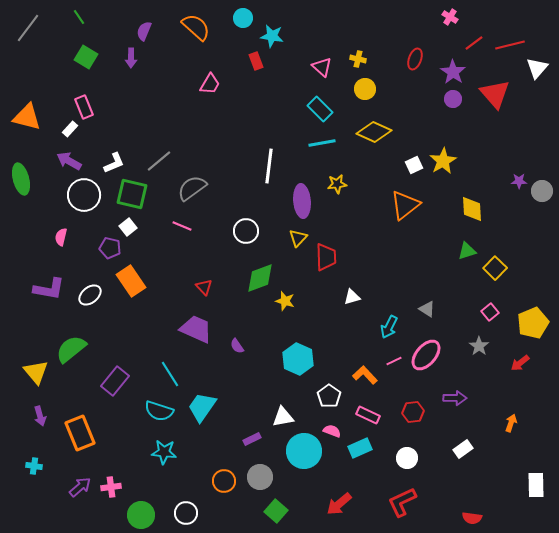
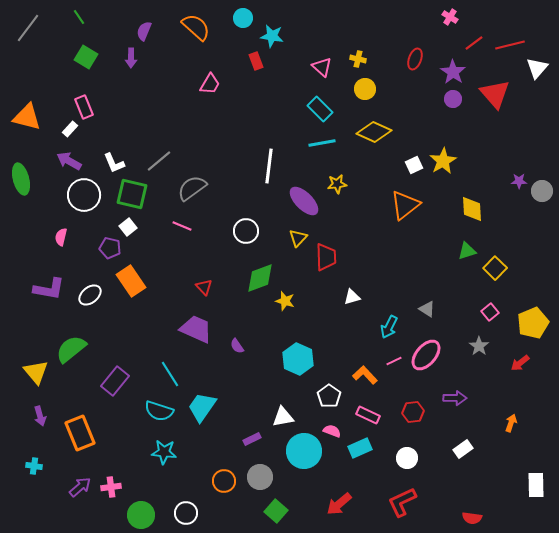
white L-shape at (114, 163): rotated 90 degrees clockwise
purple ellipse at (302, 201): moved 2 px right; rotated 40 degrees counterclockwise
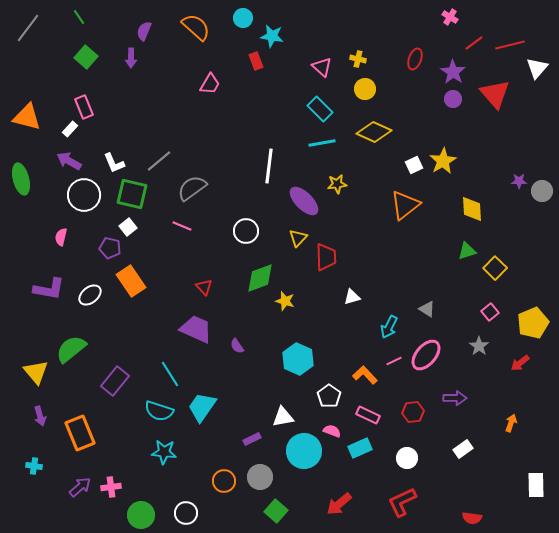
green square at (86, 57): rotated 10 degrees clockwise
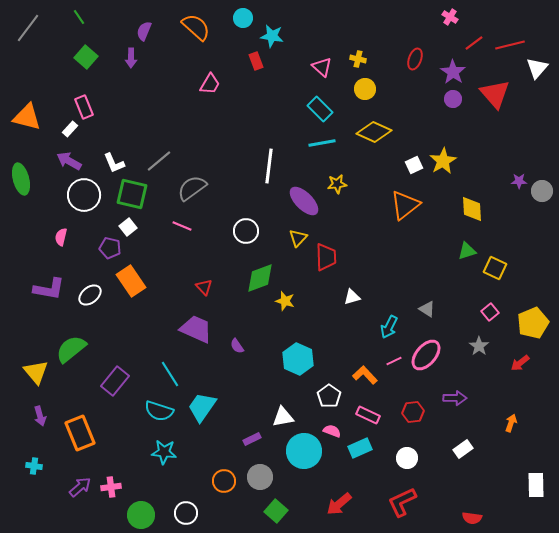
yellow square at (495, 268): rotated 20 degrees counterclockwise
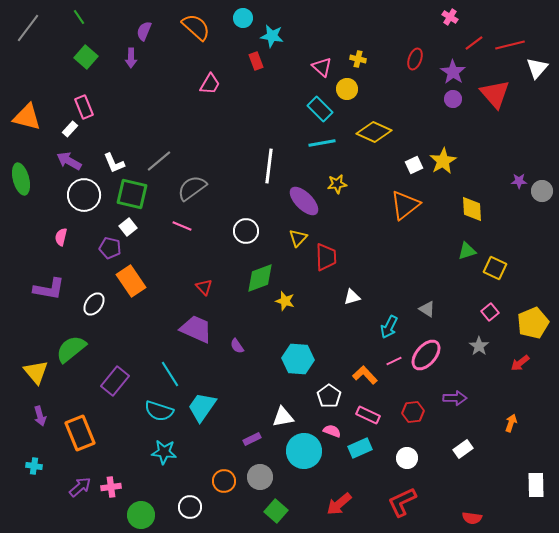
yellow circle at (365, 89): moved 18 px left
white ellipse at (90, 295): moved 4 px right, 9 px down; rotated 15 degrees counterclockwise
cyan hexagon at (298, 359): rotated 20 degrees counterclockwise
white circle at (186, 513): moved 4 px right, 6 px up
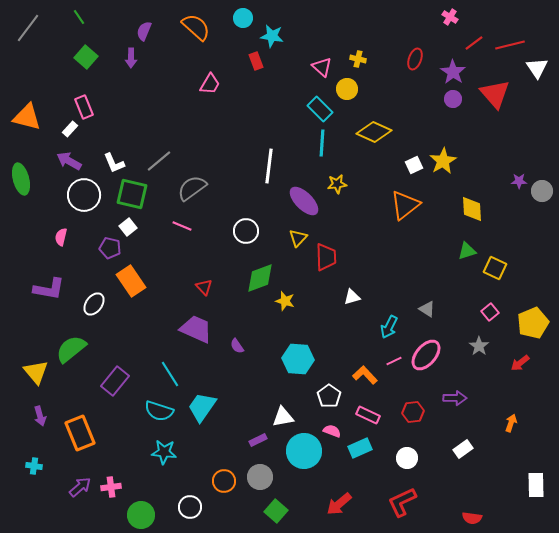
white triangle at (537, 68): rotated 15 degrees counterclockwise
cyan line at (322, 143): rotated 76 degrees counterclockwise
purple rectangle at (252, 439): moved 6 px right, 1 px down
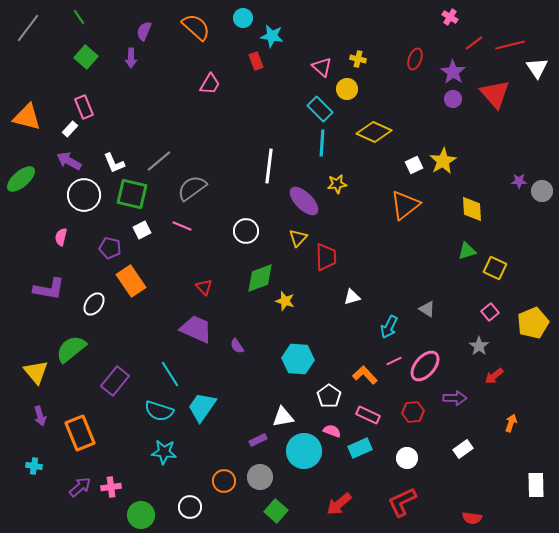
green ellipse at (21, 179): rotated 64 degrees clockwise
white square at (128, 227): moved 14 px right, 3 px down; rotated 12 degrees clockwise
pink ellipse at (426, 355): moved 1 px left, 11 px down
red arrow at (520, 363): moved 26 px left, 13 px down
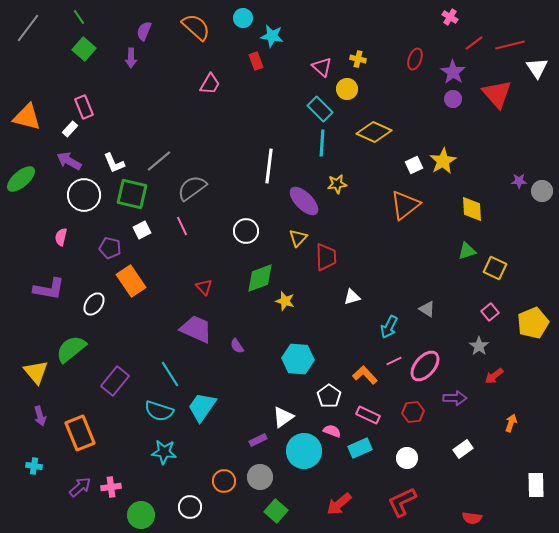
green square at (86, 57): moved 2 px left, 8 px up
red triangle at (495, 94): moved 2 px right
pink line at (182, 226): rotated 42 degrees clockwise
white triangle at (283, 417): rotated 25 degrees counterclockwise
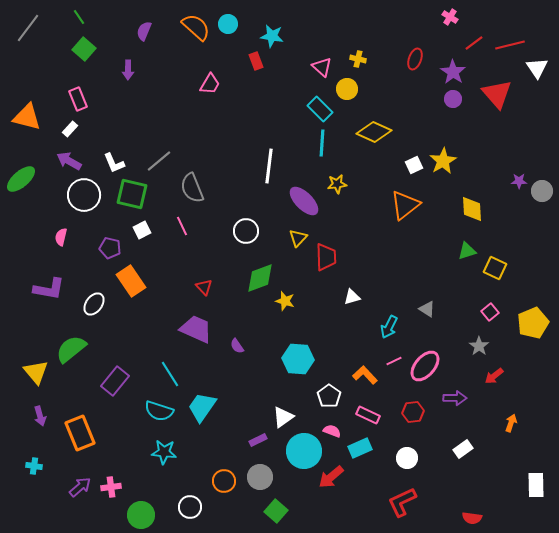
cyan circle at (243, 18): moved 15 px left, 6 px down
purple arrow at (131, 58): moved 3 px left, 12 px down
pink rectangle at (84, 107): moved 6 px left, 8 px up
gray semicircle at (192, 188): rotated 76 degrees counterclockwise
red arrow at (339, 504): moved 8 px left, 27 px up
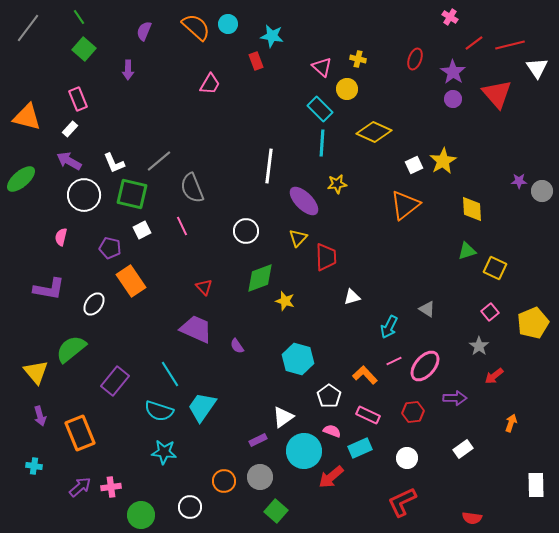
cyan hexagon at (298, 359): rotated 12 degrees clockwise
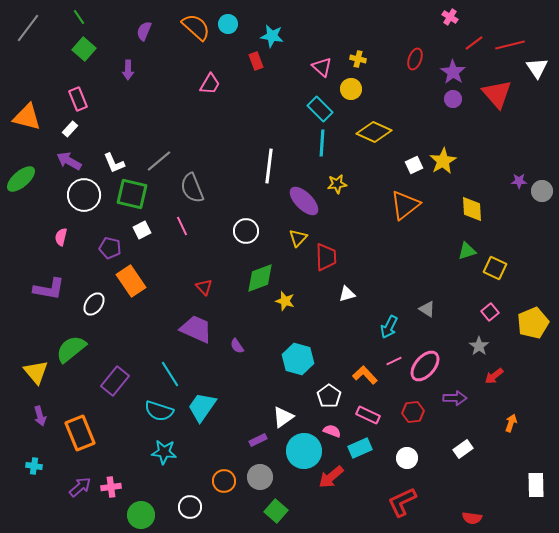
yellow circle at (347, 89): moved 4 px right
white triangle at (352, 297): moved 5 px left, 3 px up
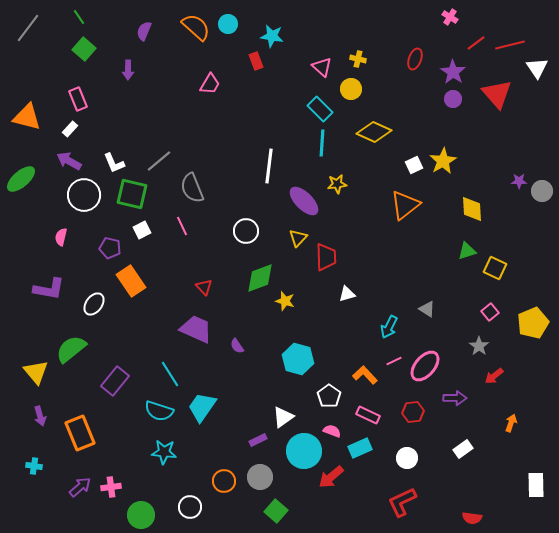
red line at (474, 43): moved 2 px right
